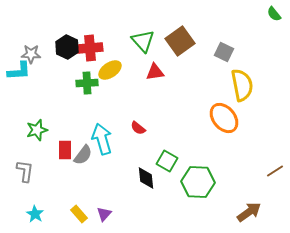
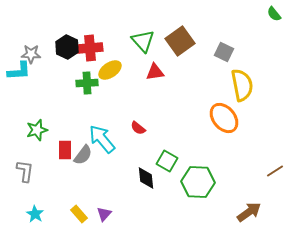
cyan arrow: rotated 24 degrees counterclockwise
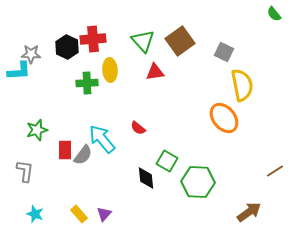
red cross: moved 3 px right, 9 px up
yellow ellipse: rotated 60 degrees counterclockwise
cyan star: rotated 12 degrees counterclockwise
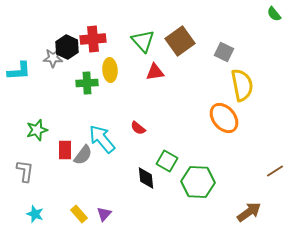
gray star: moved 22 px right, 4 px down
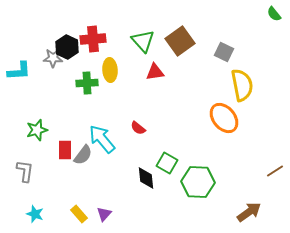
green square: moved 2 px down
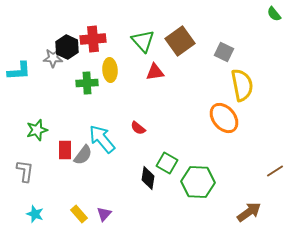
black diamond: moved 2 px right; rotated 15 degrees clockwise
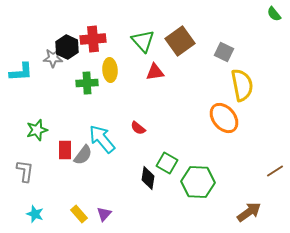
cyan L-shape: moved 2 px right, 1 px down
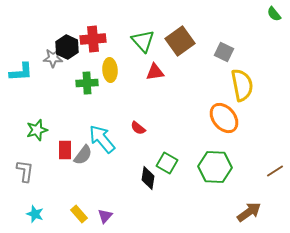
green hexagon: moved 17 px right, 15 px up
purple triangle: moved 1 px right, 2 px down
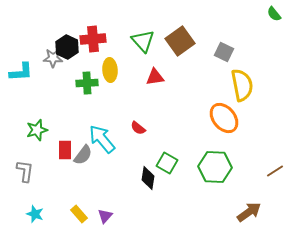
red triangle: moved 5 px down
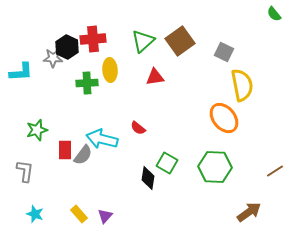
green triangle: rotated 30 degrees clockwise
cyan arrow: rotated 36 degrees counterclockwise
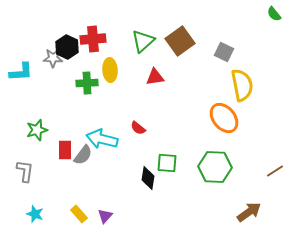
green square: rotated 25 degrees counterclockwise
